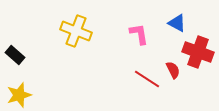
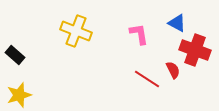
red cross: moved 3 px left, 2 px up
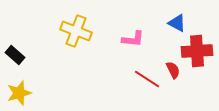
pink L-shape: moved 6 px left, 5 px down; rotated 105 degrees clockwise
red cross: moved 2 px right, 1 px down; rotated 24 degrees counterclockwise
yellow star: moved 2 px up
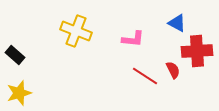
red line: moved 2 px left, 3 px up
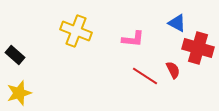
red cross: moved 1 px right, 3 px up; rotated 20 degrees clockwise
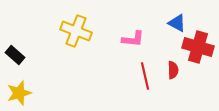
red cross: moved 1 px up
red semicircle: rotated 24 degrees clockwise
red line: rotated 44 degrees clockwise
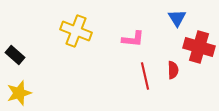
blue triangle: moved 5 px up; rotated 30 degrees clockwise
red cross: moved 1 px right
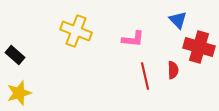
blue triangle: moved 1 px right, 2 px down; rotated 12 degrees counterclockwise
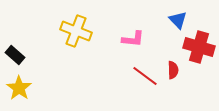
red line: rotated 40 degrees counterclockwise
yellow star: moved 5 px up; rotated 20 degrees counterclockwise
